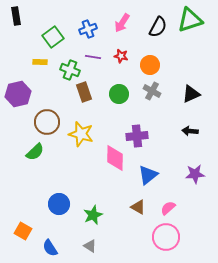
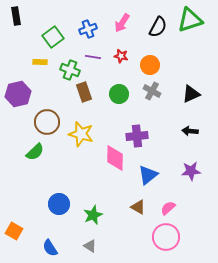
purple star: moved 4 px left, 3 px up
orange square: moved 9 px left
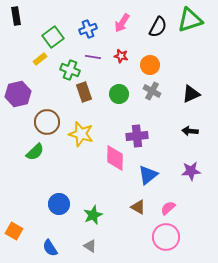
yellow rectangle: moved 3 px up; rotated 40 degrees counterclockwise
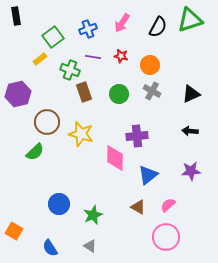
pink semicircle: moved 3 px up
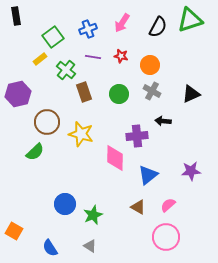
green cross: moved 4 px left; rotated 18 degrees clockwise
black arrow: moved 27 px left, 10 px up
blue circle: moved 6 px right
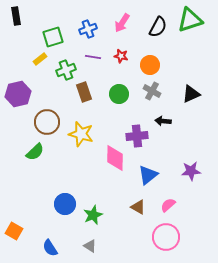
green square: rotated 20 degrees clockwise
green cross: rotated 30 degrees clockwise
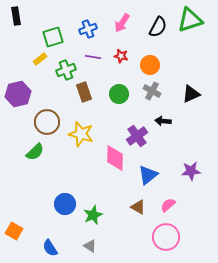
purple cross: rotated 30 degrees counterclockwise
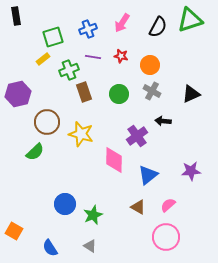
yellow rectangle: moved 3 px right
green cross: moved 3 px right
pink diamond: moved 1 px left, 2 px down
